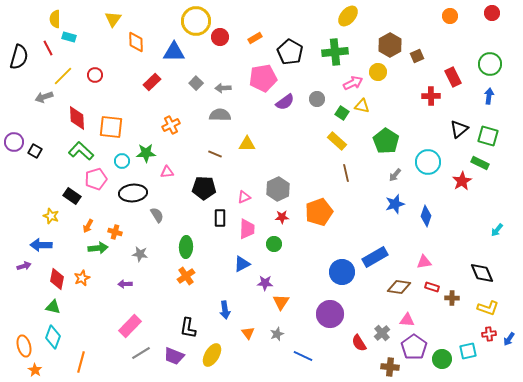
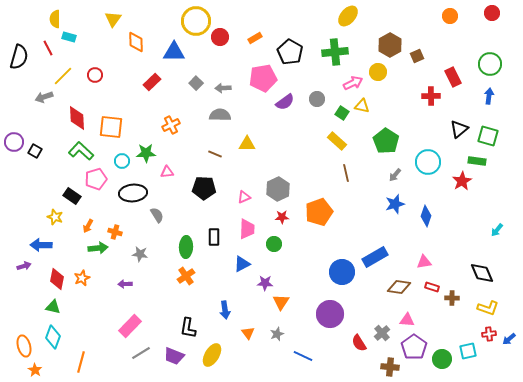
green rectangle at (480, 163): moved 3 px left, 2 px up; rotated 18 degrees counterclockwise
yellow star at (51, 216): moved 4 px right, 1 px down
black rectangle at (220, 218): moved 6 px left, 19 px down
blue arrow at (509, 339): rotated 16 degrees clockwise
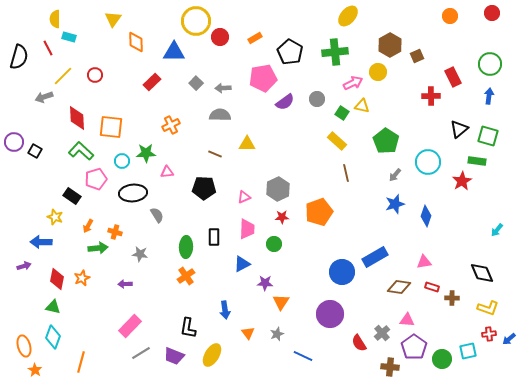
blue arrow at (41, 245): moved 3 px up
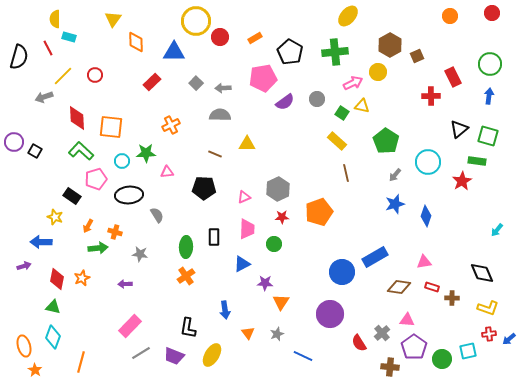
black ellipse at (133, 193): moved 4 px left, 2 px down
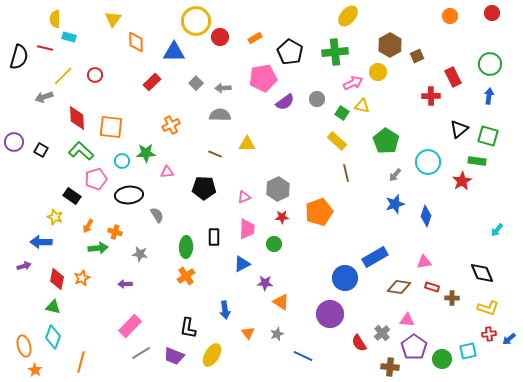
red line at (48, 48): moved 3 px left; rotated 49 degrees counterclockwise
black square at (35, 151): moved 6 px right, 1 px up
blue circle at (342, 272): moved 3 px right, 6 px down
orange triangle at (281, 302): rotated 30 degrees counterclockwise
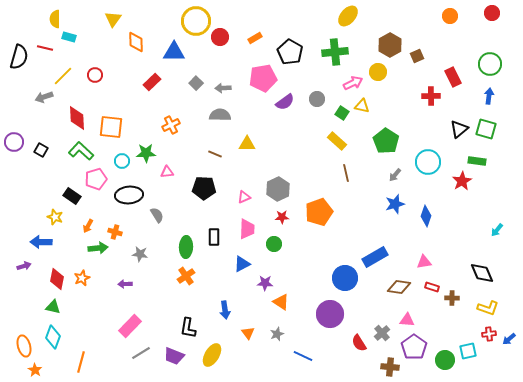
green square at (488, 136): moved 2 px left, 7 px up
green circle at (442, 359): moved 3 px right, 1 px down
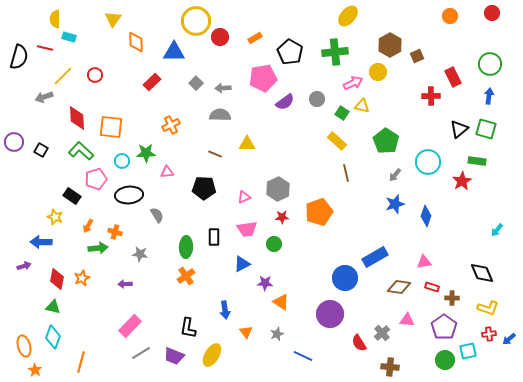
pink trapezoid at (247, 229): rotated 80 degrees clockwise
orange triangle at (248, 333): moved 2 px left, 1 px up
purple pentagon at (414, 347): moved 30 px right, 20 px up
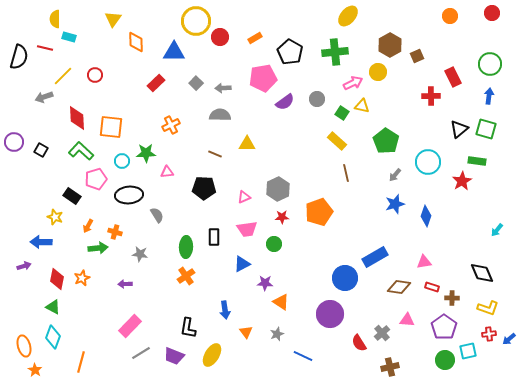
red rectangle at (152, 82): moved 4 px right, 1 px down
green triangle at (53, 307): rotated 14 degrees clockwise
brown cross at (390, 367): rotated 18 degrees counterclockwise
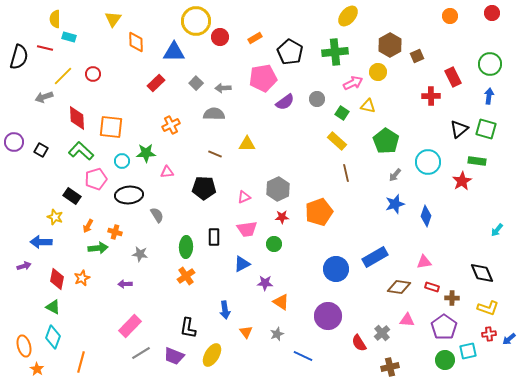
red circle at (95, 75): moved 2 px left, 1 px up
yellow triangle at (362, 106): moved 6 px right
gray semicircle at (220, 115): moved 6 px left, 1 px up
blue circle at (345, 278): moved 9 px left, 9 px up
purple circle at (330, 314): moved 2 px left, 2 px down
orange star at (35, 370): moved 2 px right, 1 px up
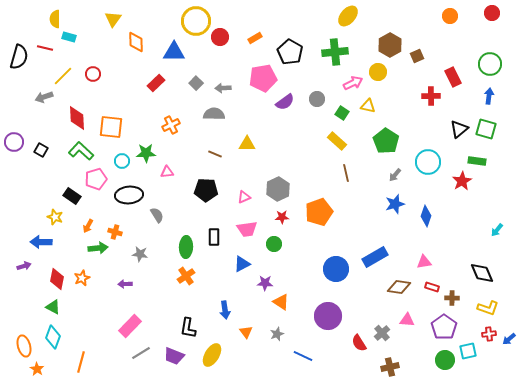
black pentagon at (204, 188): moved 2 px right, 2 px down
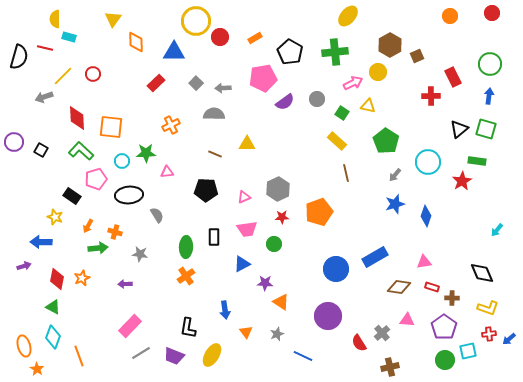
orange line at (81, 362): moved 2 px left, 6 px up; rotated 35 degrees counterclockwise
